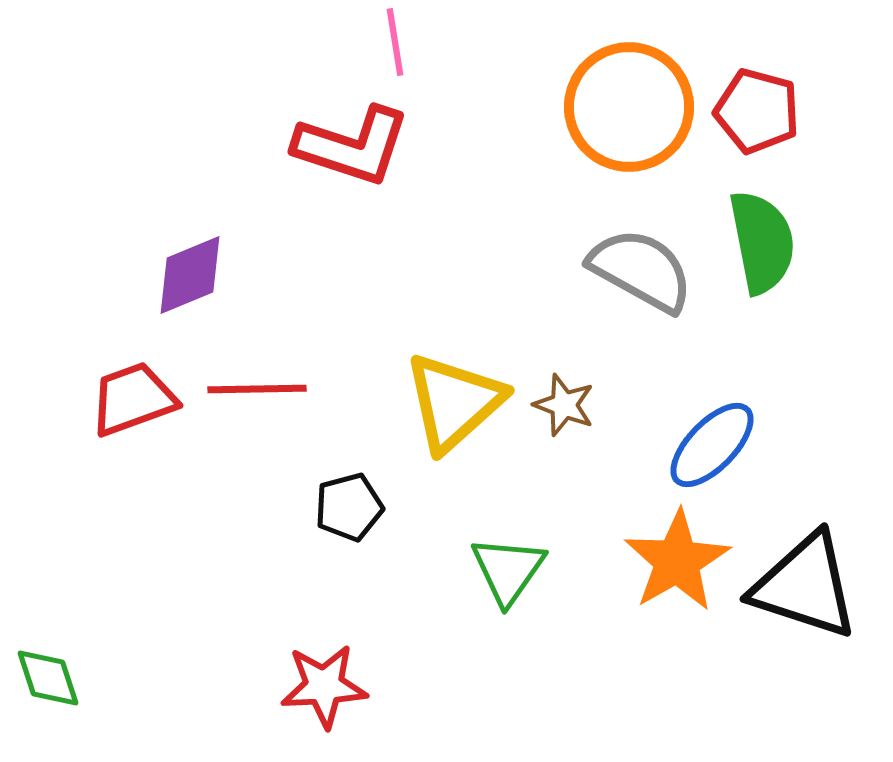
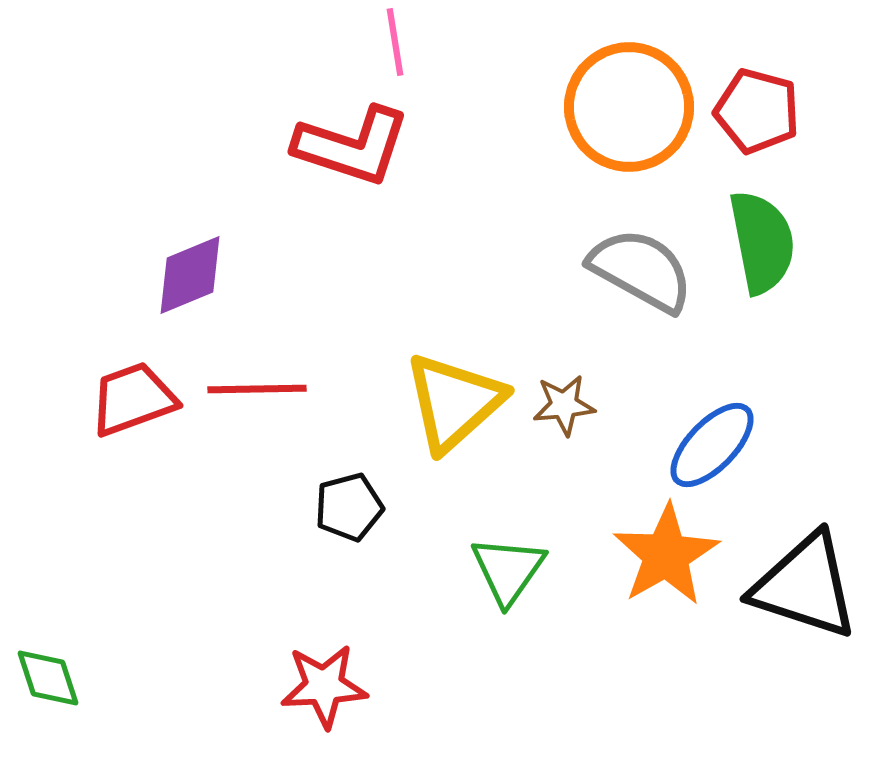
brown star: rotated 26 degrees counterclockwise
orange star: moved 11 px left, 6 px up
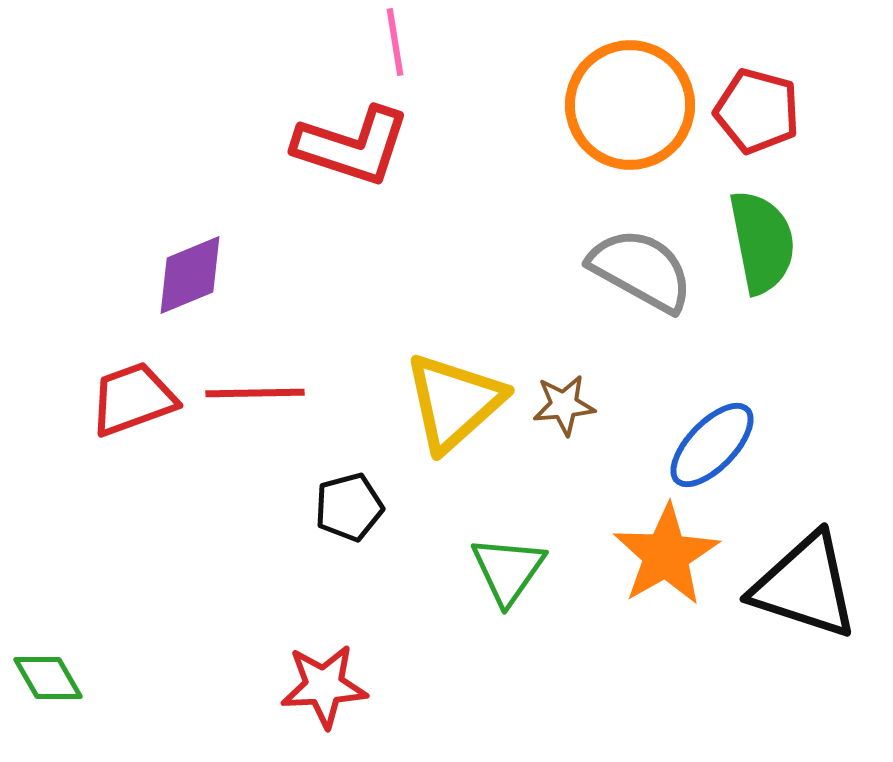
orange circle: moved 1 px right, 2 px up
red line: moved 2 px left, 4 px down
green diamond: rotated 12 degrees counterclockwise
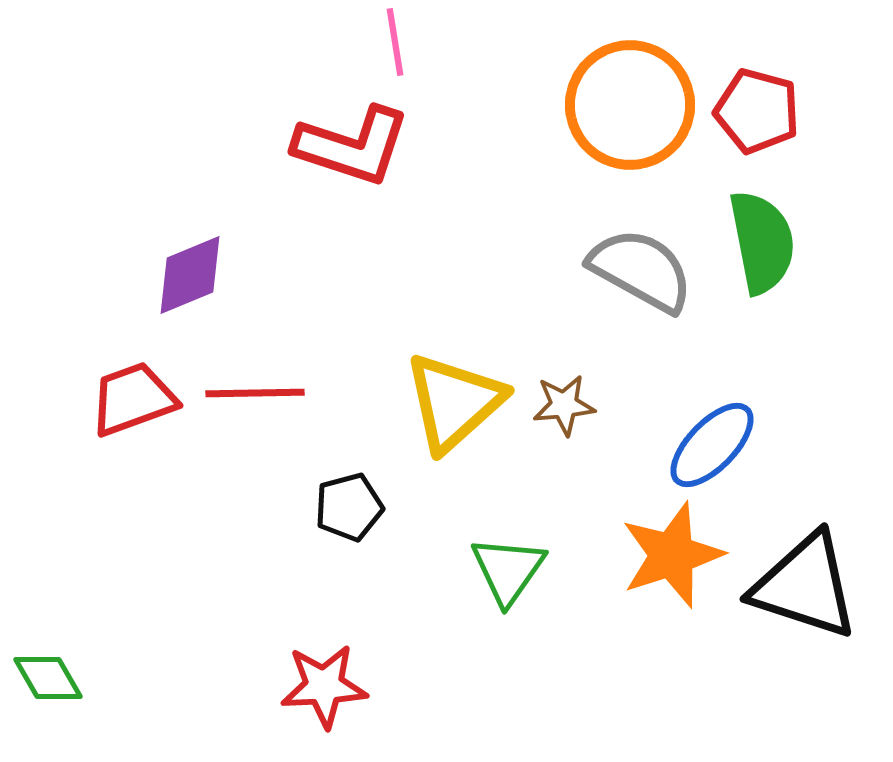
orange star: moved 6 px right; rotated 12 degrees clockwise
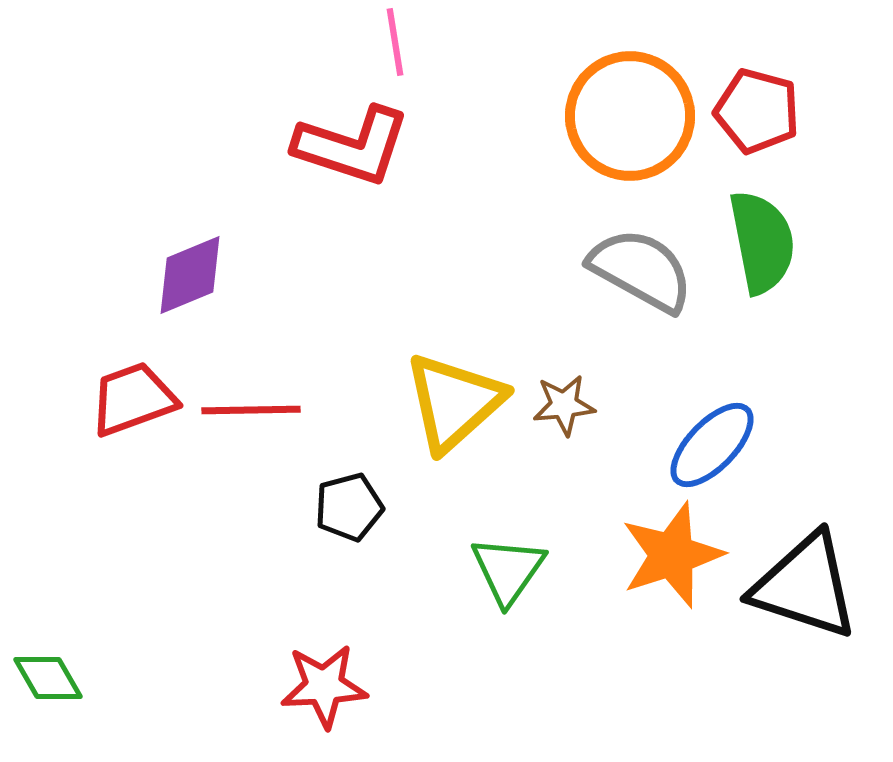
orange circle: moved 11 px down
red line: moved 4 px left, 17 px down
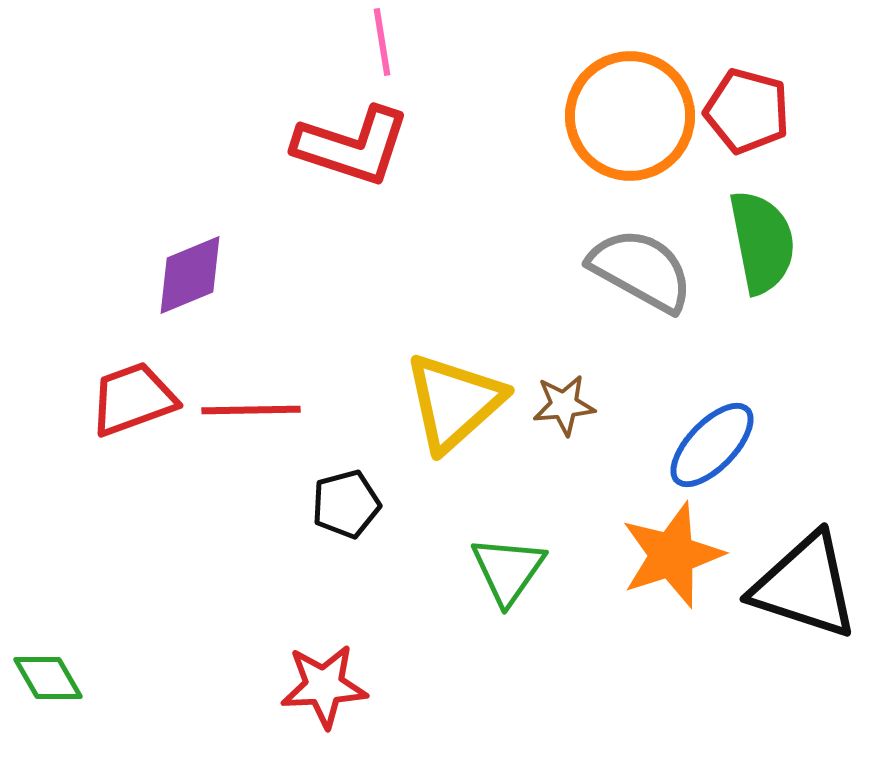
pink line: moved 13 px left
red pentagon: moved 10 px left
black pentagon: moved 3 px left, 3 px up
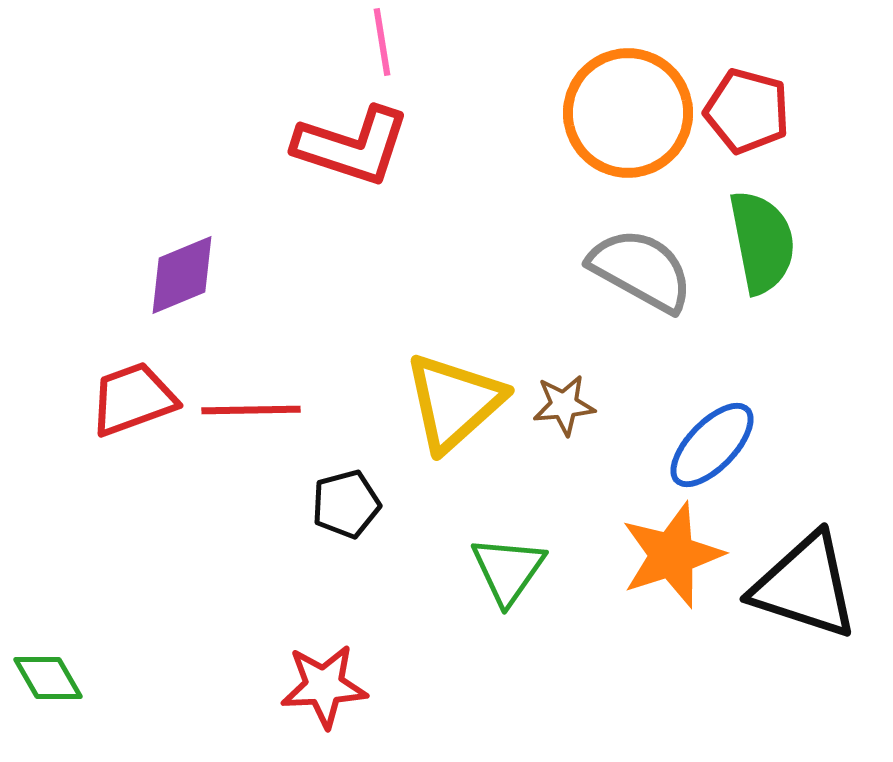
orange circle: moved 2 px left, 3 px up
purple diamond: moved 8 px left
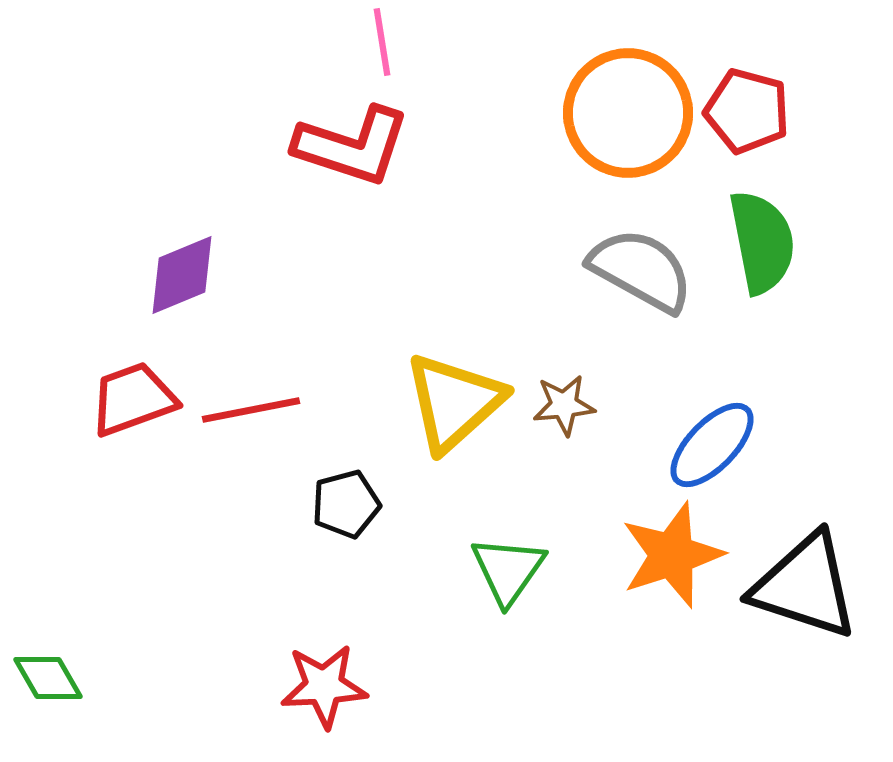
red line: rotated 10 degrees counterclockwise
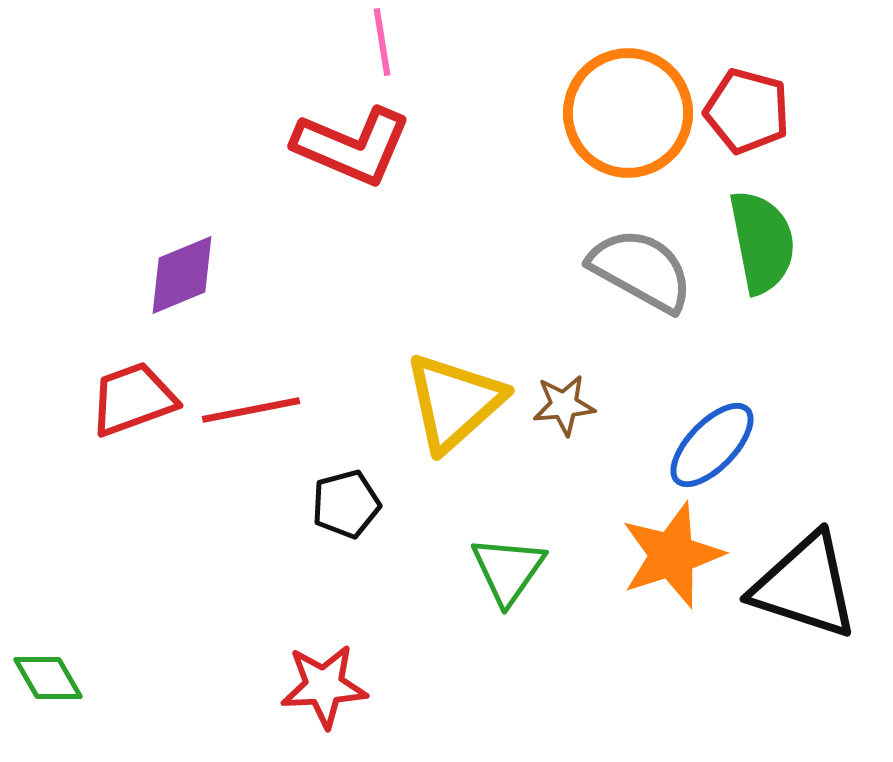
red L-shape: rotated 5 degrees clockwise
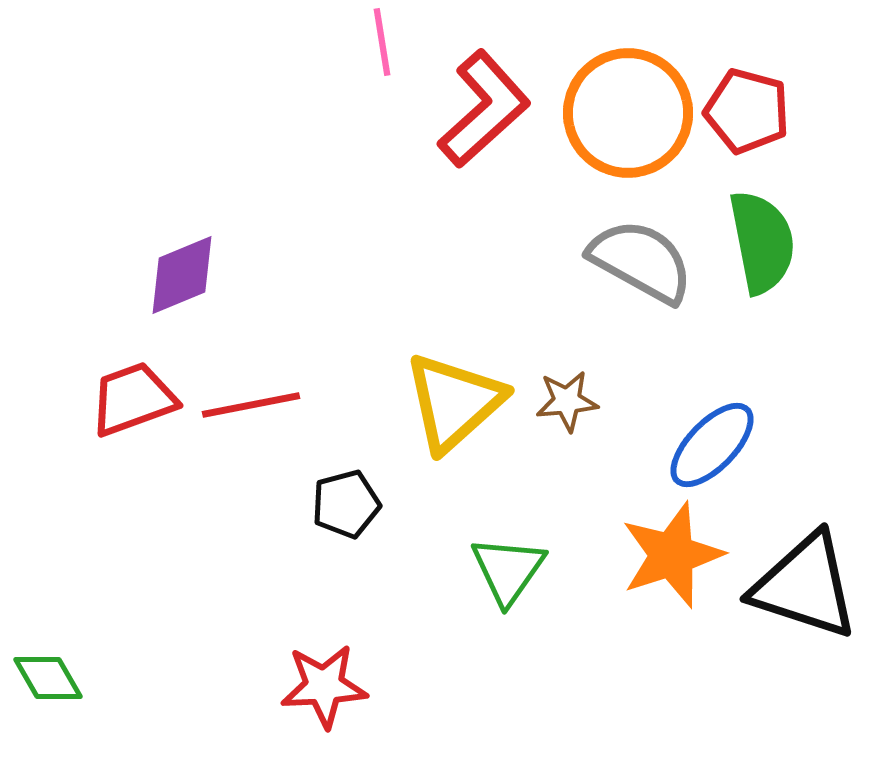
red L-shape: moved 132 px right, 37 px up; rotated 65 degrees counterclockwise
gray semicircle: moved 9 px up
brown star: moved 3 px right, 4 px up
red line: moved 5 px up
